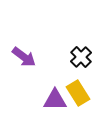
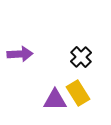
purple arrow: moved 4 px left, 3 px up; rotated 40 degrees counterclockwise
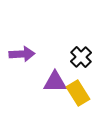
purple arrow: moved 2 px right
purple triangle: moved 18 px up
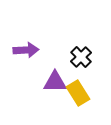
purple arrow: moved 4 px right, 4 px up
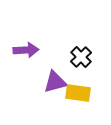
purple triangle: rotated 15 degrees counterclockwise
yellow rectangle: rotated 50 degrees counterclockwise
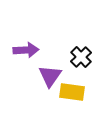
purple triangle: moved 5 px left, 6 px up; rotated 40 degrees counterclockwise
yellow rectangle: moved 6 px left, 1 px up
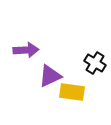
black cross: moved 14 px right, 6 px down; rotated 15 degrees counterclockwise
purple triangle: rotated 30 degrees clockwise
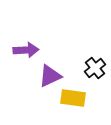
black cross: moved 5 px down; rotated 20 degrees clockwise
yellow rectangle: moved 1 px right, 6 px down
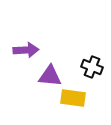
black cross: moved 3 px left, 1 px up; rotated 30 degrees counterclockwise
purple triangle: rotated 30 degrees clockwise
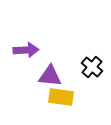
black cross: rotated 20 degrees clockwise
yellow rectangle: moved 12 px left, 1 px up
